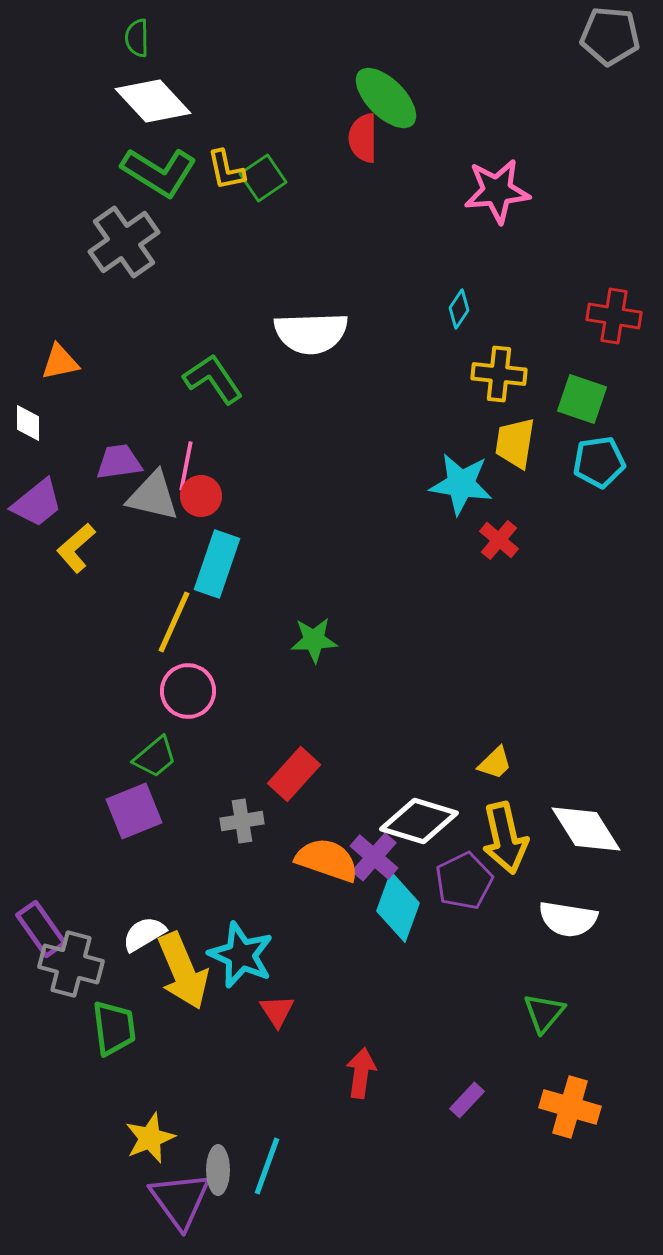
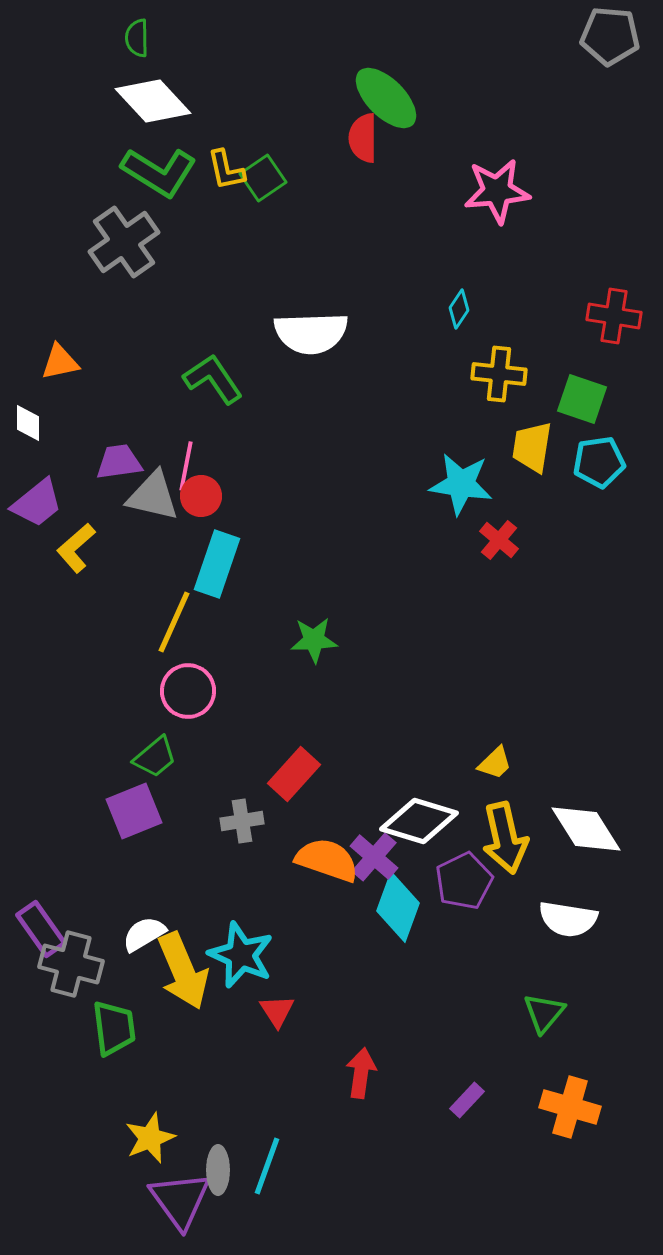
yellow trapezoid at (515, 443): moved 17 px right, 4 px down
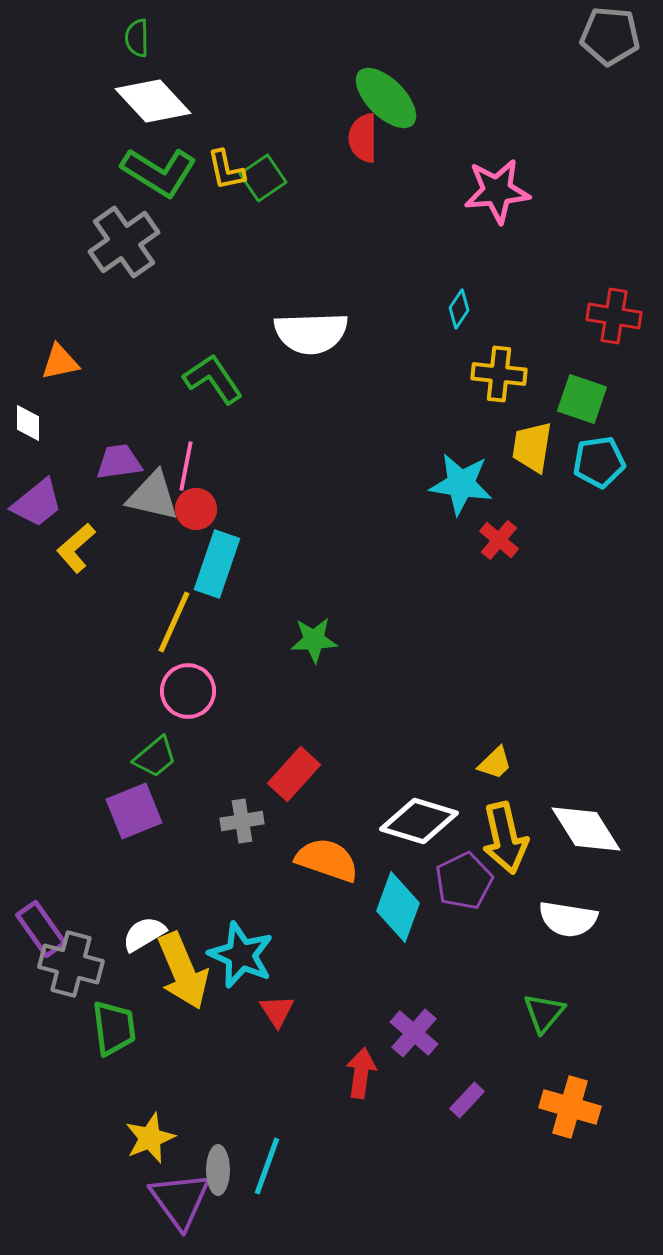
red circle at (201, 496): moved 5 px left, 13 px down
purple cross at (374, 857): moved 40 px right, 176 px down
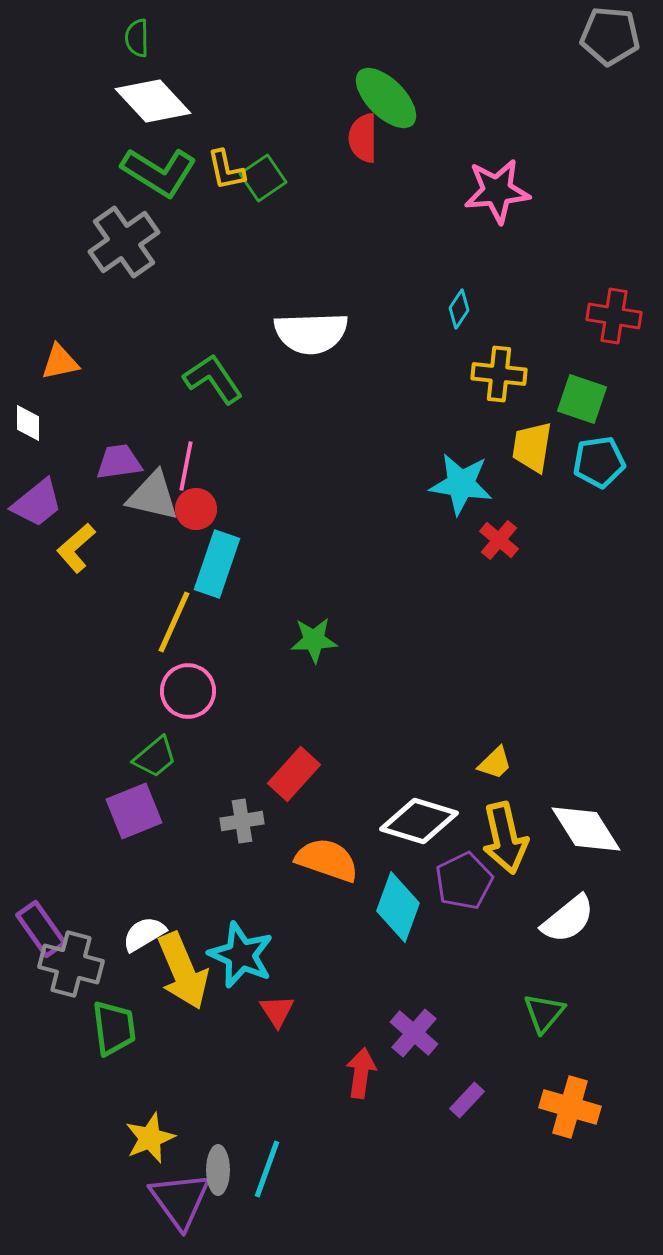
white semicircle at (568, 919): rotated 48 degrees counterclockwise
cyan line at (267, 1166): moved 3 px down
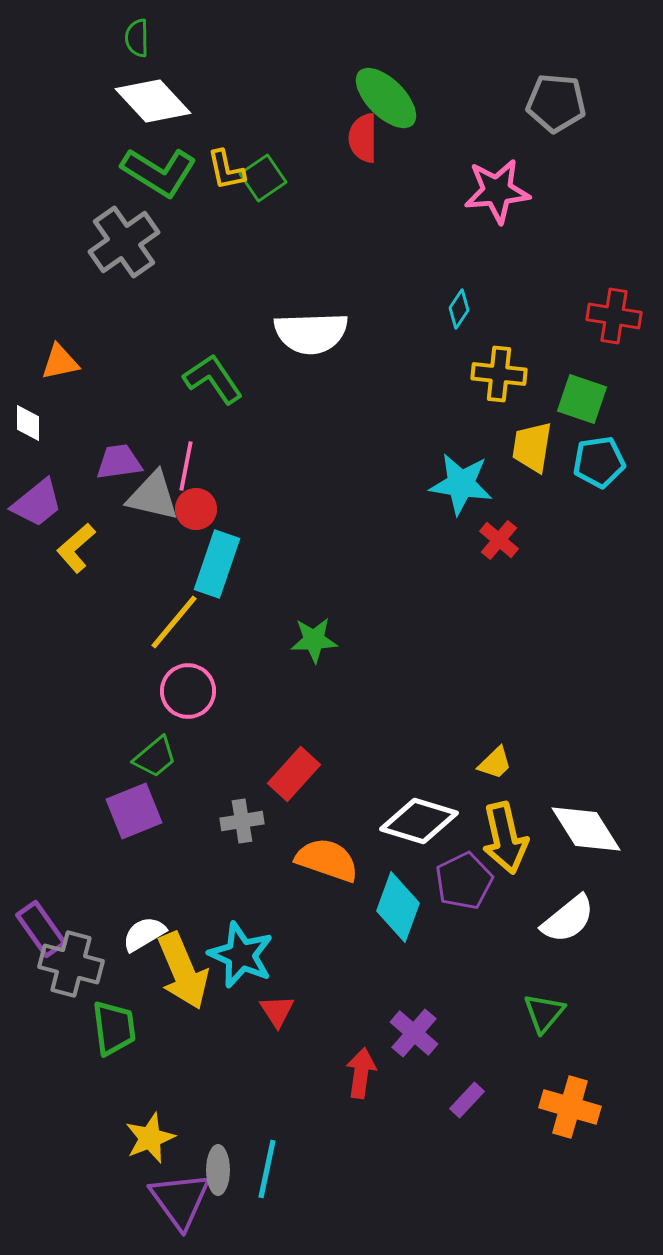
gray pentagon at (610, 36): moved 54 px left, 67 px down
yellow line at (174, 622): rotated 16 degrees clockwise
cyan line at (267, 1169): rotated 8 degrees counterclockwise
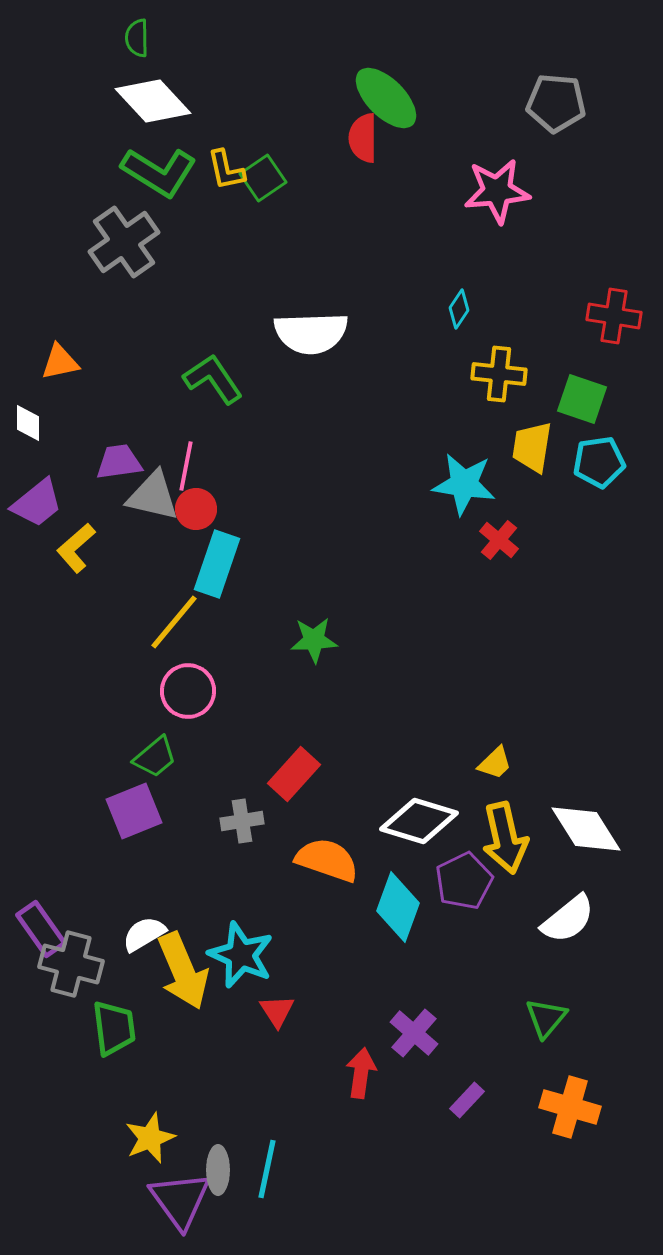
cyan star at (461, 484): moved 3 px right
green triangle at (544, 1013): moved 2 px right, 5 px down
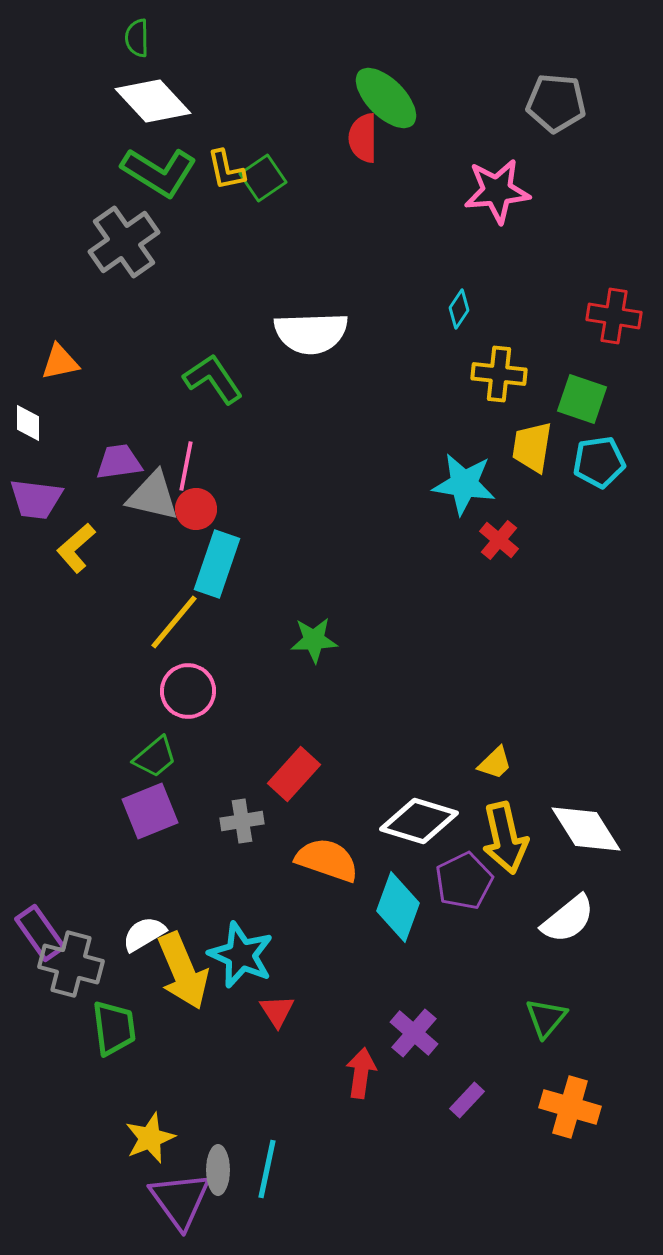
purple trapezoid at (37, 503): moved 1 px left, 4 px up; rotated 46 degrees clockwise
purple square at (134, 811): moved 16 px right
purple rectangle at (41, 929): moved 1 px left, 4 px down
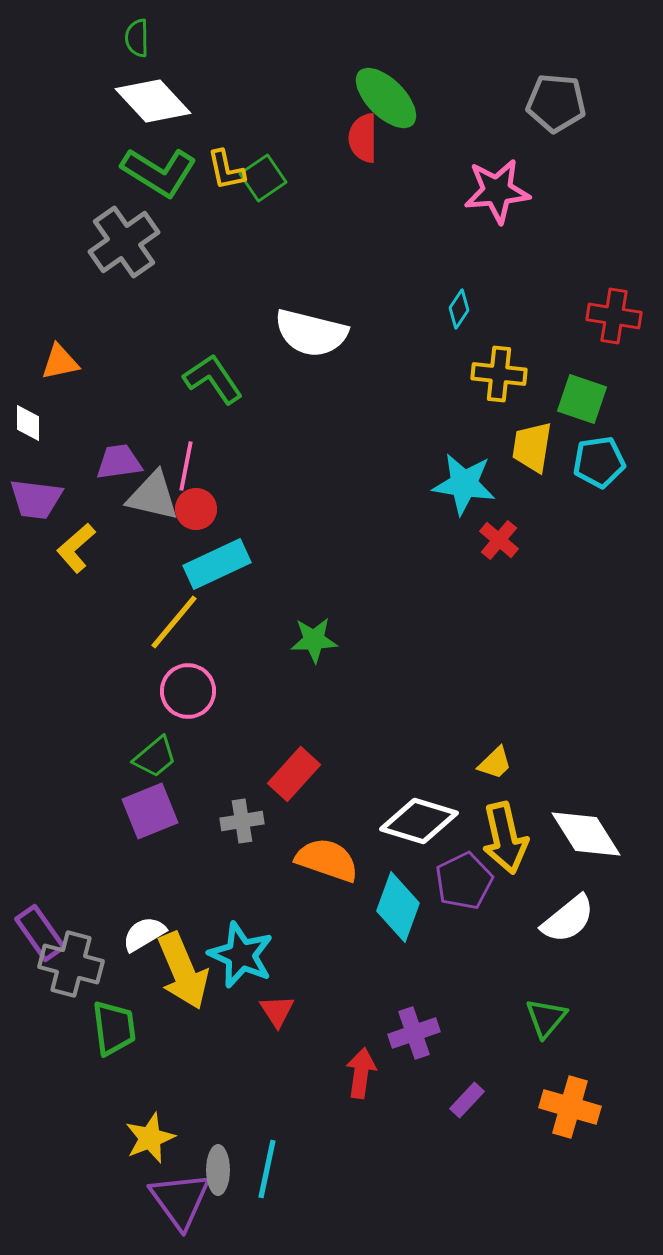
white semicircle at (311, 333): rotated 16 degrees clockwise
cyan rectangle at (217, 564): rotated 46 degrees clockwise
white diamond at (586, 829): moved 5 px down
purple cross at (414, 1033): rotated 30 degrees clockwise
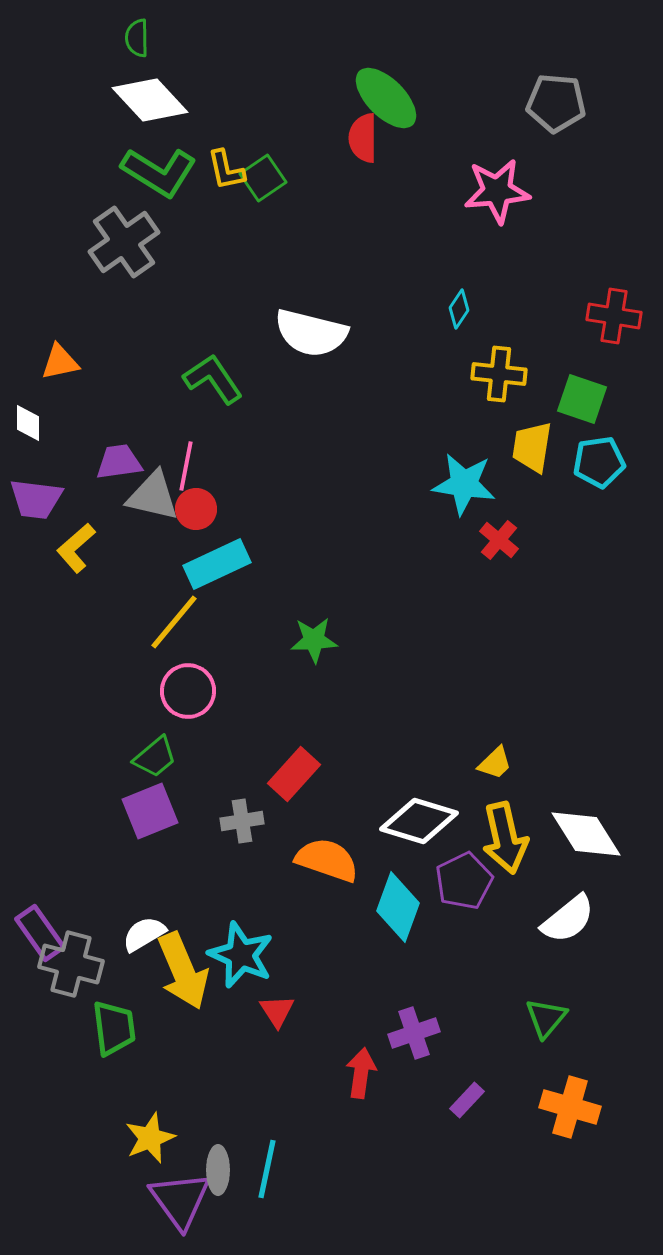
white diamond at (153, 101): moved 3 px left, 1 px up
